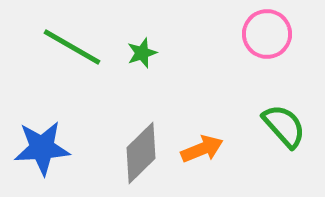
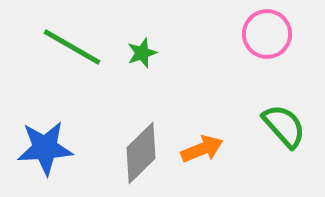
blue star: moved 3 px right
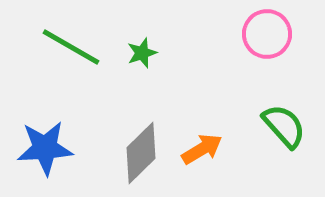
green line: moved 1 px left
orange arrow: rotated 9 degrees counterclockwise
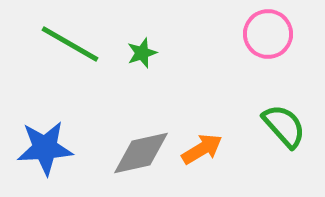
pink circle: moved 1 px right
green line: moved 1 px left, 3 px up
gray diamond: rotated 32 degrees clockwise
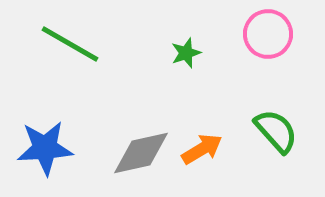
green star: moved 44 px right
green semicircle: moved 8 px left, 5 px down
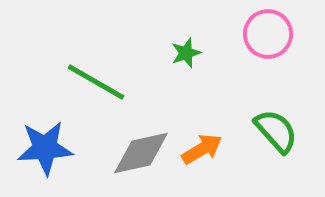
green line: moved 26 px right, 38 px down
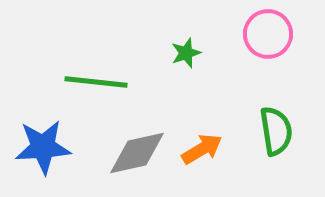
green line: rotated 24 degrees counterclockwise
green semicircle: rotated 33 degrees clockwise
blue star: moved 2 px left, 1 px up
gray diamond: moved 4 px left
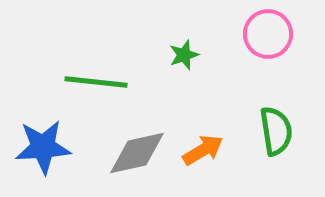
green star: moved 2 px left, 2 px down
orange arrow: moved 1 px right, 1 px down
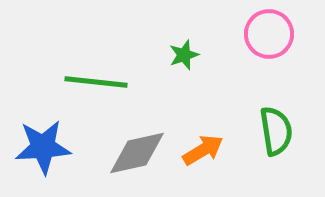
pink circle: moved 1 px right
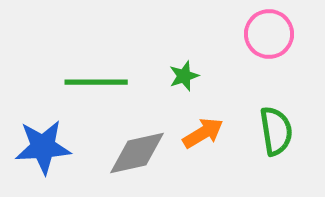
green star: moved 21 px down
green line: rotated 6 degrees counterclockwise
orange arrow: moved 17 px up
